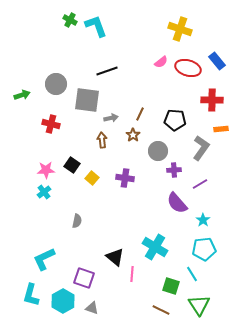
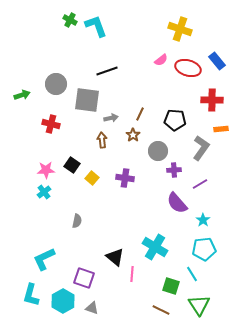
pink semicircle at (161, 62): moved 2 px up
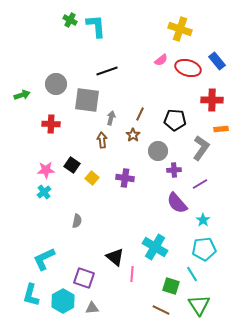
cyan L-shape at (96, 26): rotated 15 degrees clockwise
gray arrow at (111, 118): rotated 64 degrees counterclockwise
red cross at (51, 124): rotated 12 degrees counterclockwise
gray triangle at (92, 308): rotated 24 degrees counterclockwise
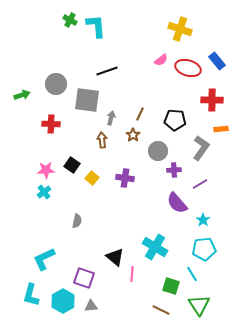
gray triangle at (92, 308): moved 1 px left, 2 px up
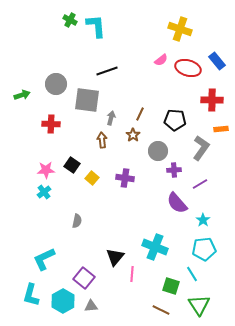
cyan cross at (155, 247): rotated 10 degrees counterclockwise
black triangle at (115, 257): rotated 30 degrees clockwise
purple square at (84, 278): rotated 20 degrees clockwise
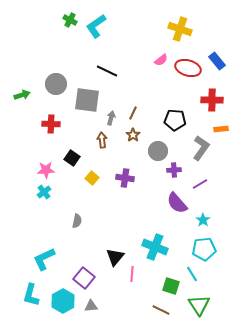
cyan L-shape at (96, 26): rotated 120 degrees counterclockwise
black line at (107, 71): rotated 45 degrees clockwise
brown line at (140, 114): moved 7 px left, 1 px up
black square at (72, 165): moved 7 px up
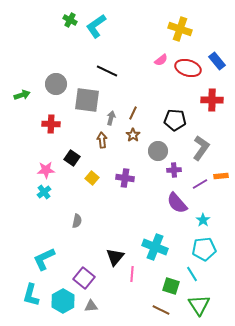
orange rectangle at (221, 129): moved 47 px down
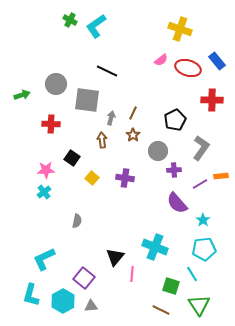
black pentagon at (175, 120): rotated 30 degrees counterclockwise
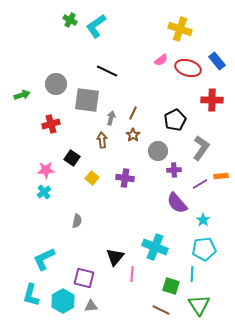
red cross at (51, 124): rotated 18 degrees counterclockwise
cyan line at (192, 274): rotated 35 degrees clockwise
purple square at (84, 278): rotated 25 degrees counterclockwise
